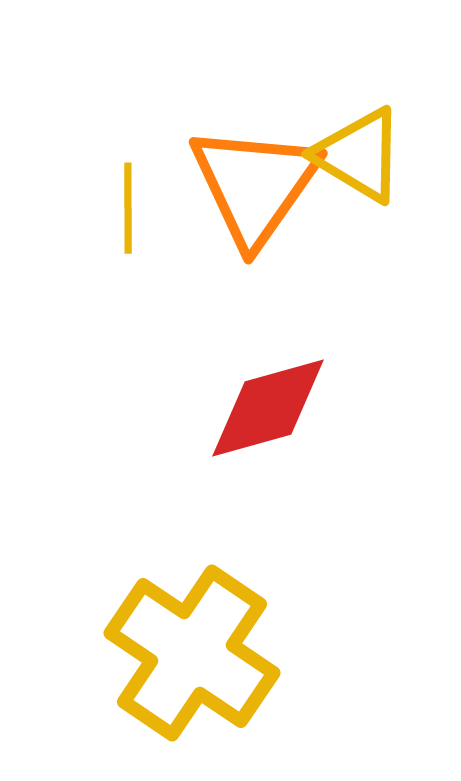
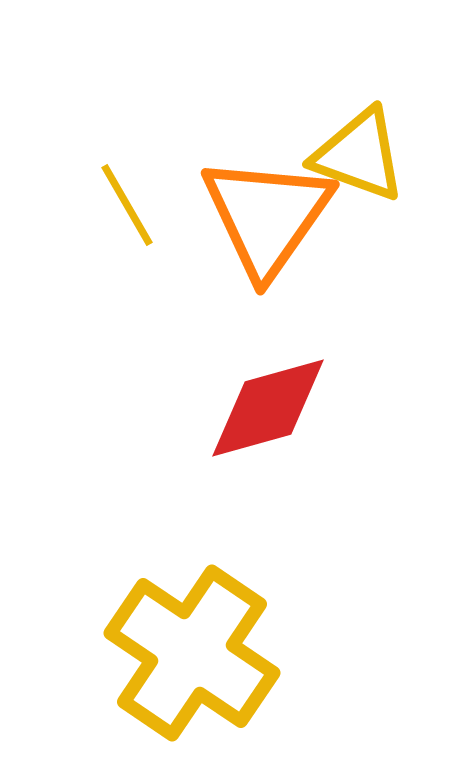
yellow triangle: rotated 11 degrees counterclockwise
orange triangle: moved 12 px right, 31 px down
yellow line: moved 1 px left, 3 px up; rotated 30 degrees counterclockwise
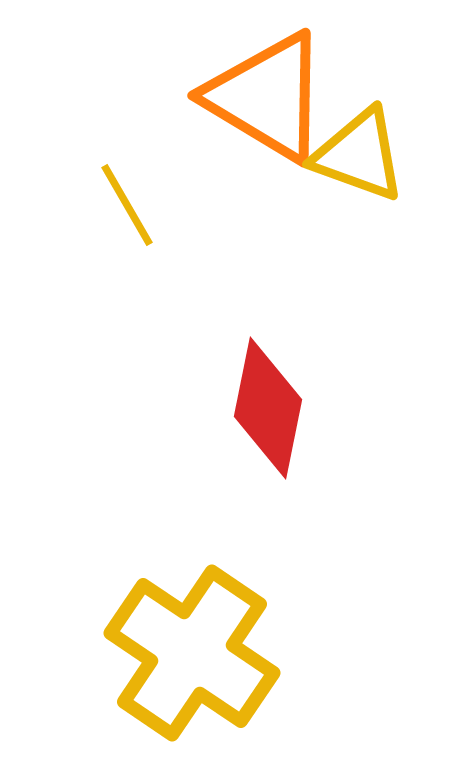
orange triangle: moved 119 px up; rotated 34 degrees counterclockwise
red diamond: rotated 63 degrees counterclockwise
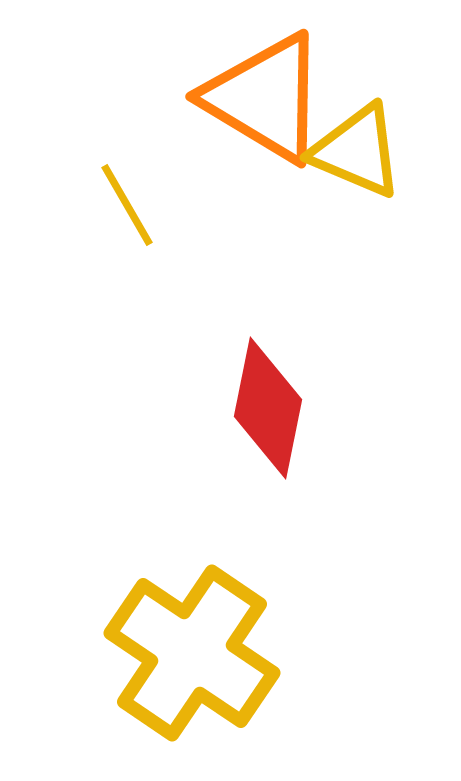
orange triangle: moved 2 px left, 1 px down
yellow triangle: moved 2 px left, 4 px up; rotated 3 degrees clockwise
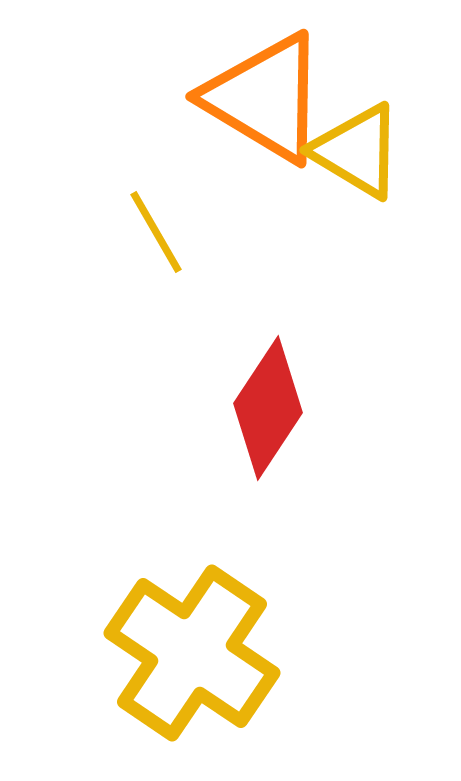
yellow triangle: rotated 8 degrees clockwise
yellow line: moved 29 px right, 27 px down
red diamond: rotated 22 degrees clockwise
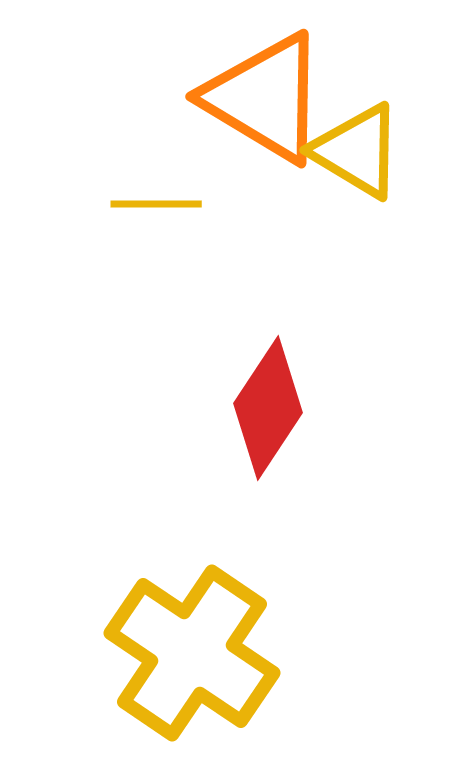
yellow line: moved 28 px up; rotated 60 degrees counterclockwise
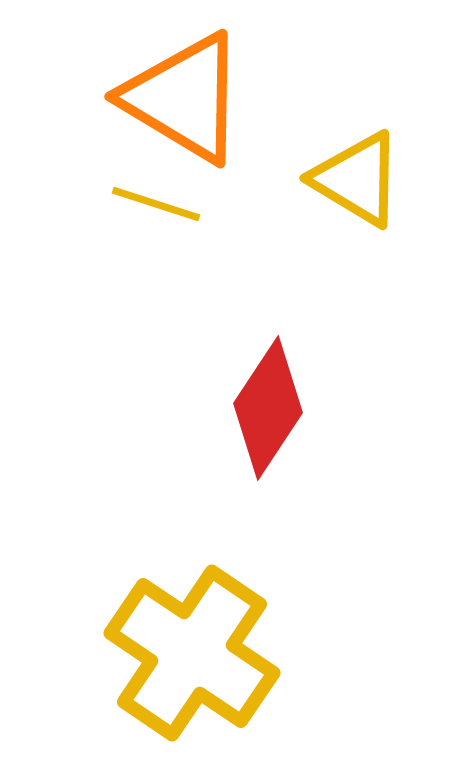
orange triangle: moved 81 px left
yellow triangle: moved 28 px down
yellow line: rotated 18 degrees clockwise
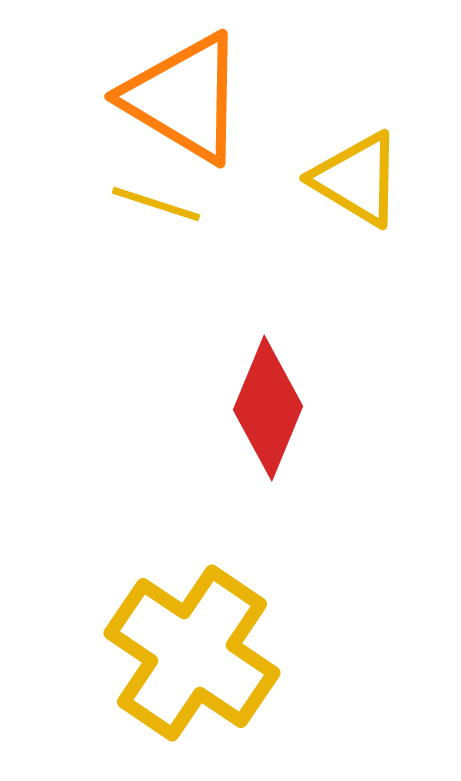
red diamond: rotated 11 degrees counterclockwise
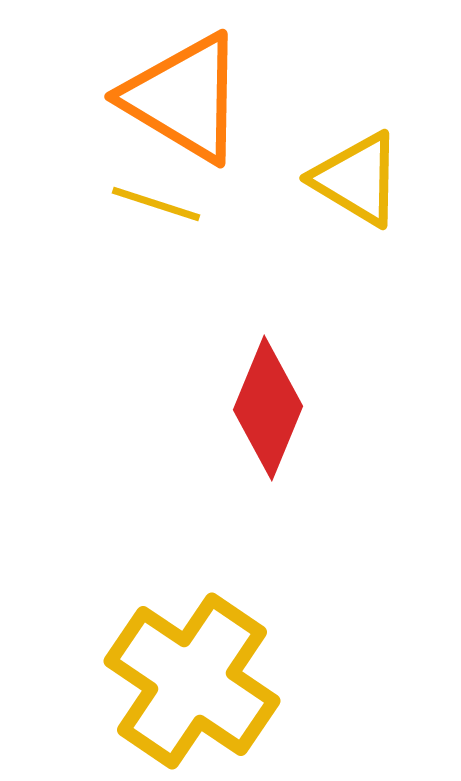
yellow cross: moved 28 px down
